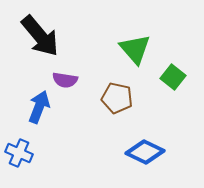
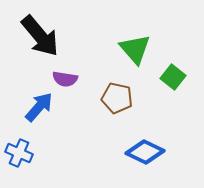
purple semicircle: moved 1 px up
blue arrow: rotated 20 degrees clockwise
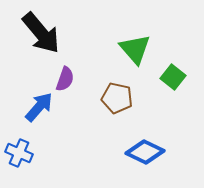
black arrow: moved 1 px right, 3 px up
purple semicircle: rotated 80 degrees counterclockwise
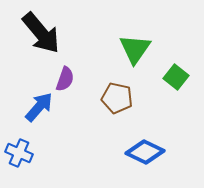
green triangle: rotated 16 degrees clockwise
green square: moved 3 px right
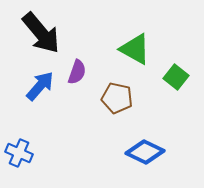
green triangle: rotated 36 degrees counterclockwise
purple semicircle: moved 12 px right, 7 px up
blue arrow: moved 1 px right, 21 px up
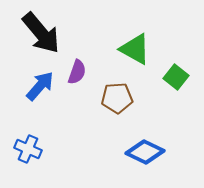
brown pentagon: rotated 16 degrees counterclockwise
blue cross: moved 9 px right, 4 px up
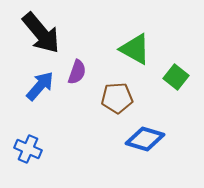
blue diamond: moved 13 px up; rotated 9 degrees counterclockwise
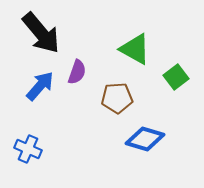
green square: rotated 15 degrees clockwise
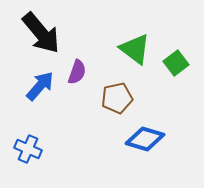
green triangle: rotated 8 degrees clockwise
green square: moved 14 px up
brown pentagon: rotated 8 degrees counterclockwise
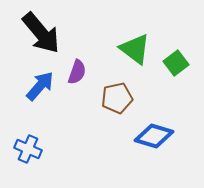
blue diamond: moved 9 px right, 3 px up
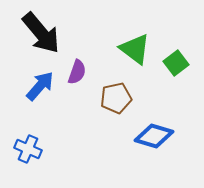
brown pentagon: moved 1 px left
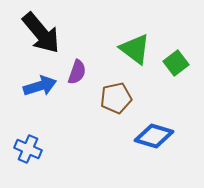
blue arrow: rotated 32 degrees clockwise
